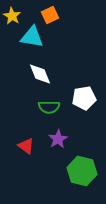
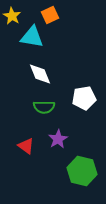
green semicircle: moved 5 px left
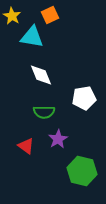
white diamond: moved 1 px right, 1 px down
green semicircle: moved 5 px down
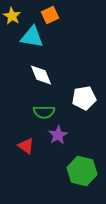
purple star: moved 4 px up
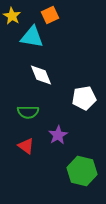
green semicircle: moved 16 px left
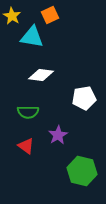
white diamond: rotated 60 degrees counterclockwise
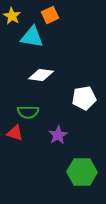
red triangle: moved 11 px left, 13 px up; rotated 18 degrees counterclockwise
green hexagon: moved 1 px down; rotated 12 degrees counterclockwise
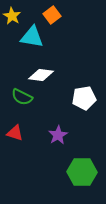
orange square: moved 2 px right; rotated 12 degrees counterclockwise
green semicircle: moved 6 px left, 15 px up; rotated 25 degrees clockwise
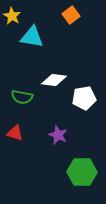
orange square: moved 19 px right
white diamond: moved 13 px right, 5 px down
green semicircle: rotated 15 degrees counterclockwise
purple star: rotated 18 degrees counterclockwise
